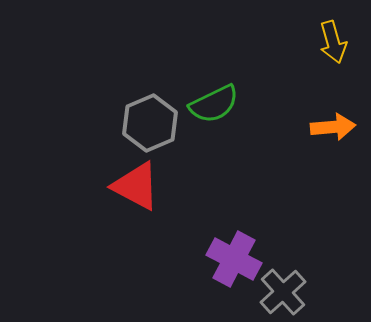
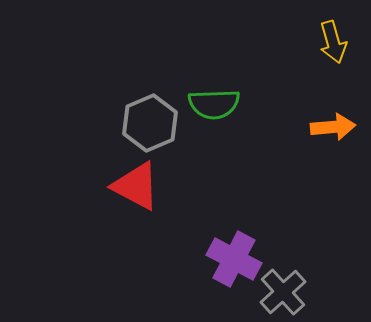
green semicircle: rotated 24 degrees clockwise
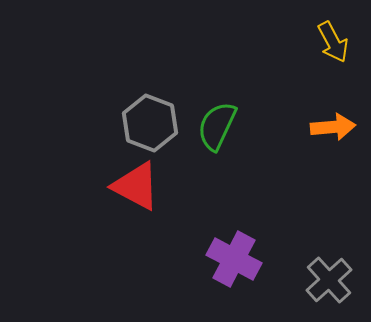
yellow arrow: rotated 12 degrees counterclockwise
green semicircle: moved 3 px right, 22 px down; rotated 117 degrees clockwise
gray hexagon: rotated 16 degrees counterclockwise
gray cross: moved 46 px right, 12 px up
